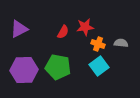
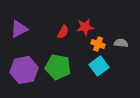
purple hexagon: rotated 8 degrees counterclockwise
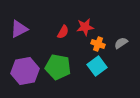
gray semicircle: rotated 40 degrees counterclockwise
cyan square: moved 2 px left
purple hexagon: moved 1 px right, 1 px down
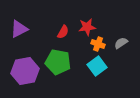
red star: moved 2 px right
green pentagon: moved 5 px up
